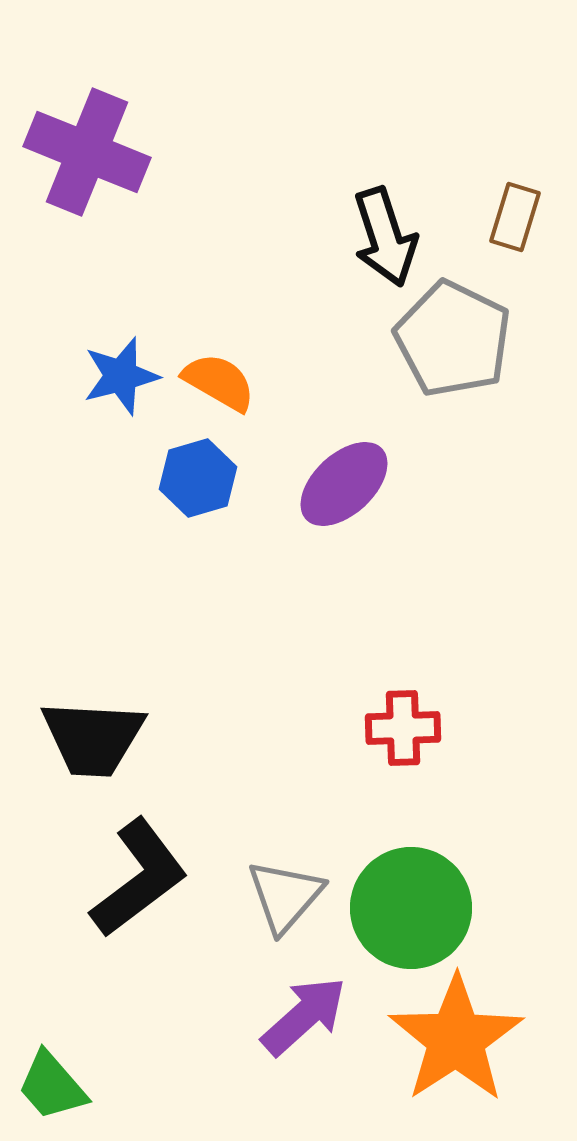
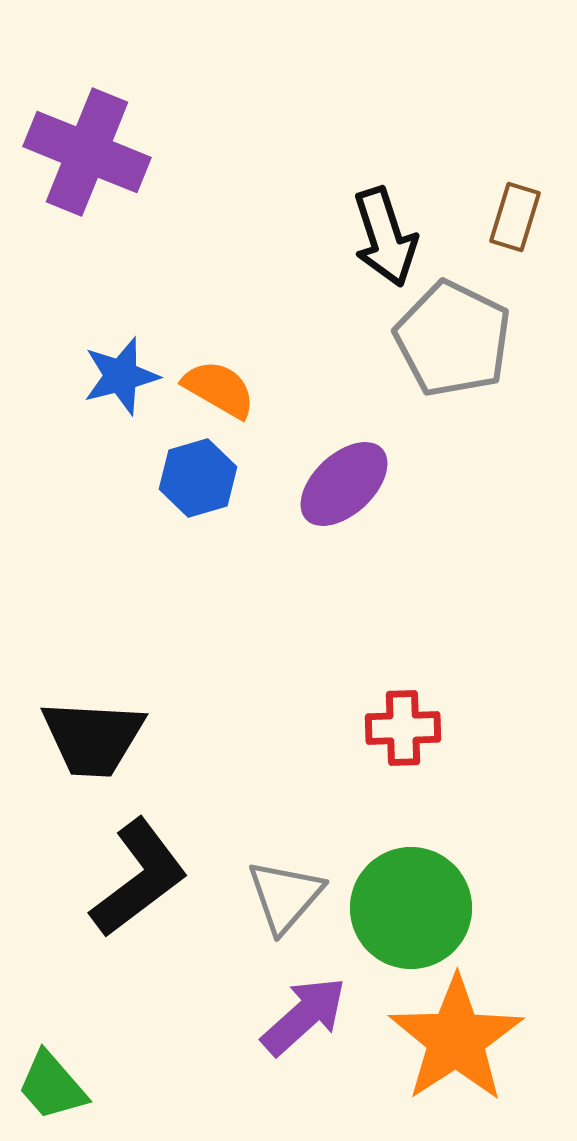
orange semicircle: moved 7 px down
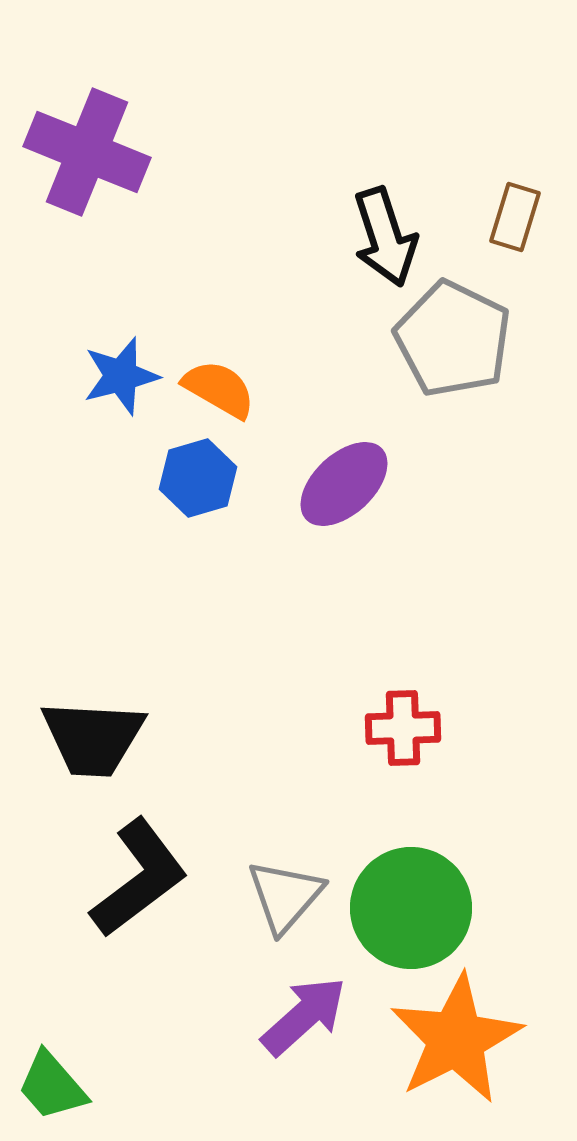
orange star: rotated 6 degrees clockwise
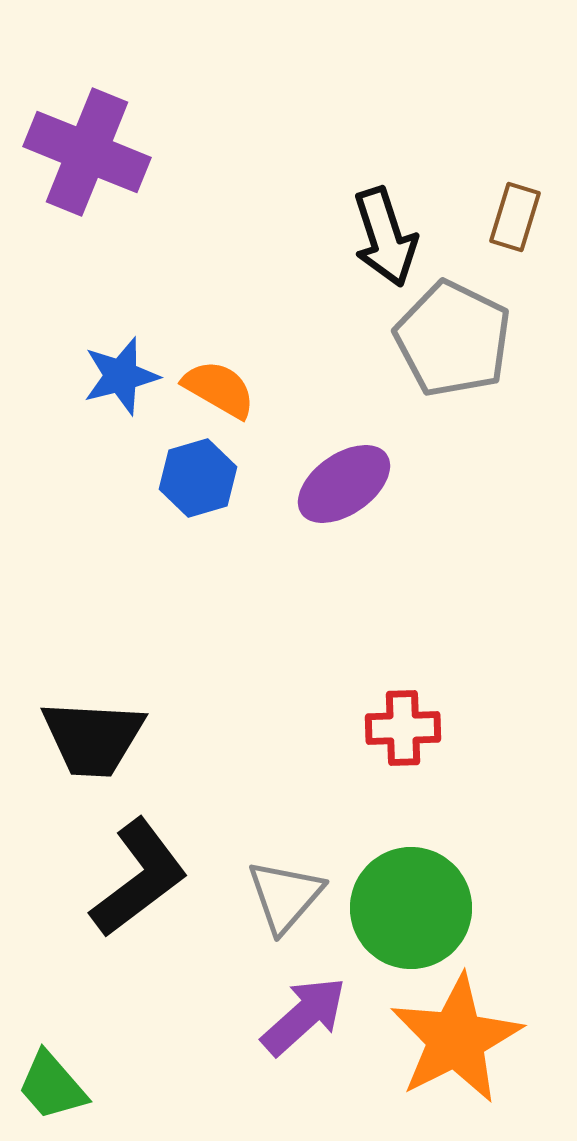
purple ellipse: rotated 8 degrees clockwise
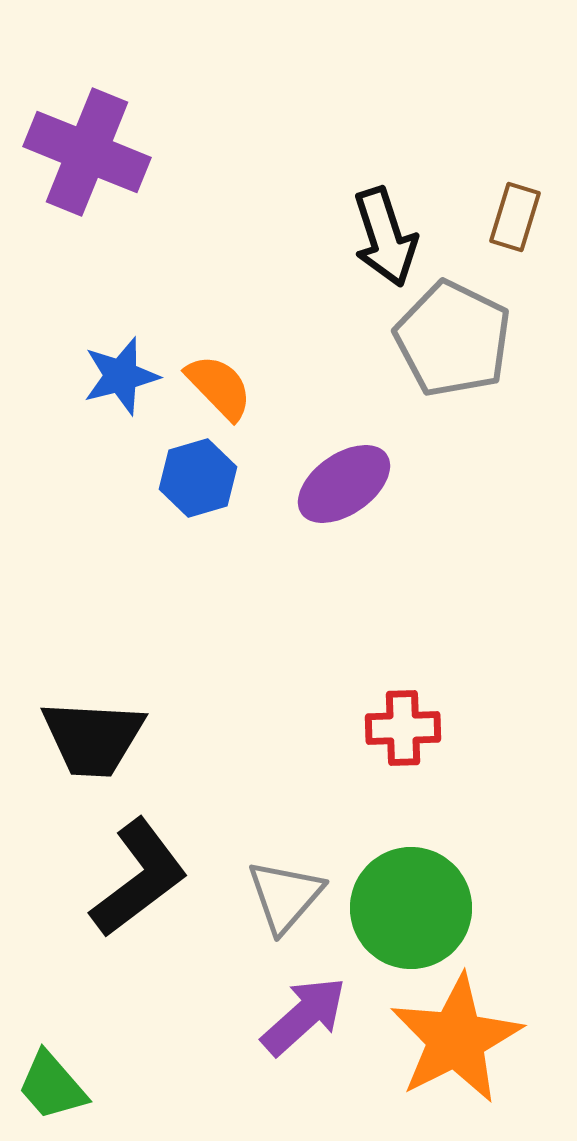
orange semicircle: moved 2 px up; rotated 16 degrees clockwise
